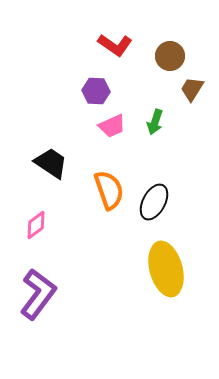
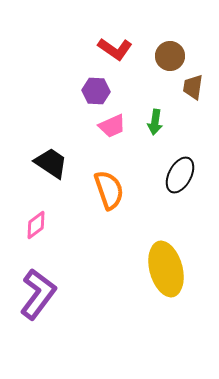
red L-shape: moved 4 px down
brown trapezoid: moved 1 px right, 2 px up; rotated 24 degrees counterclockwise
green arrow: rotated 10 degrees counterclockwise
black ellipse: moved 26 px right, 27 px up
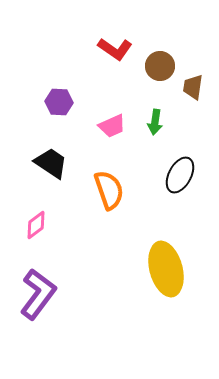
brown circle: moved 10 px left, 10 px down
purple hexagon: moved 37 px left, 11 px down
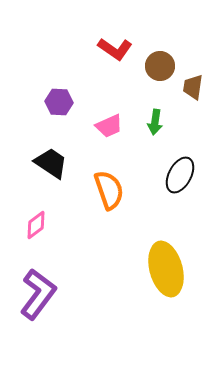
pink trapezoid: moved 3 px left
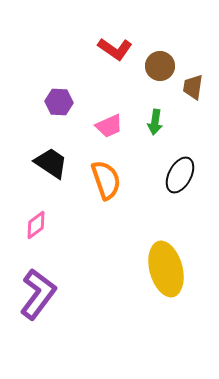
orange semicircle: moved 3 px left, 10 px up
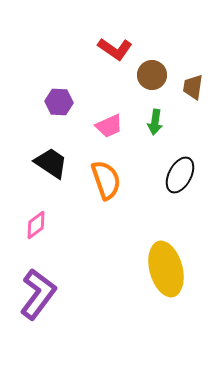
brown circle: moved 8 px left, 9 px down
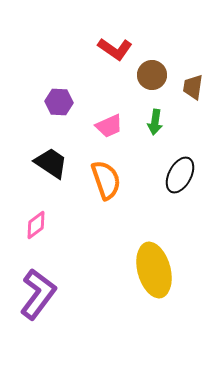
yellow ellipse: moved 12 px left, 1 px down
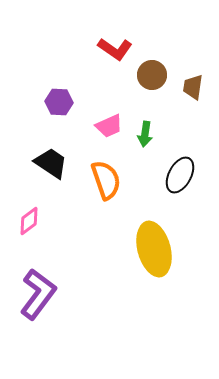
green arrow: moved 10 px left, 12 px down
pink diamond: moved 7 px left, 4 px up
yellow ellipse: moved 21 px up
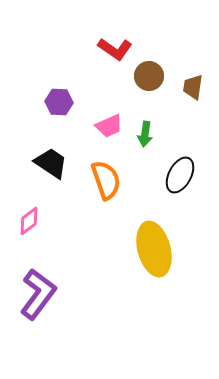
brown circle: moved 3 px left, 1 px down
